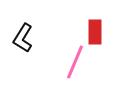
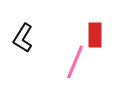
red rectangle: moved 3 px down
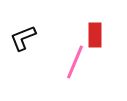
black L-shape: rotated 36 degrees clockwise
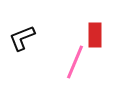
black L-shape: moved 1 px left
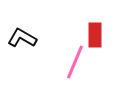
black L-shape: rotated 52 degrees clockwise
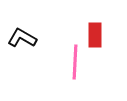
pink line: rotated 20 degrees counterclockwise
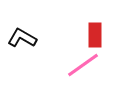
pink line: moved 8 px right, 3 px down; rotated 52 degrees clockwise
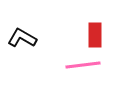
pink line: rotated 28 degrees clockwise
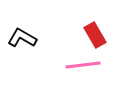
red rectangle: rotated 30 degrees counterclockwise
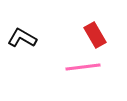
pink line: moved 2 px down
